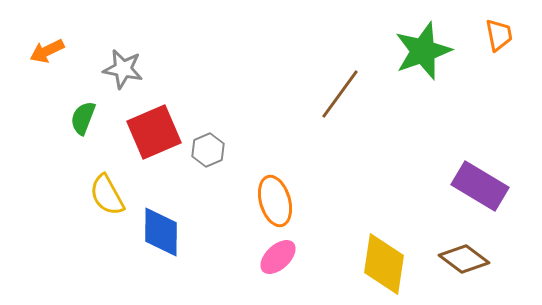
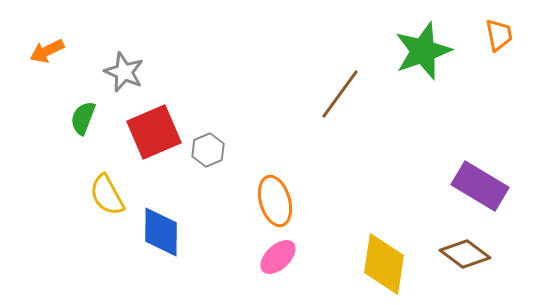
gray star: moved 1 px right, 3 px down; rotated 12 degrees clockwise
brown diamond: moved 1 px right, 5 px up
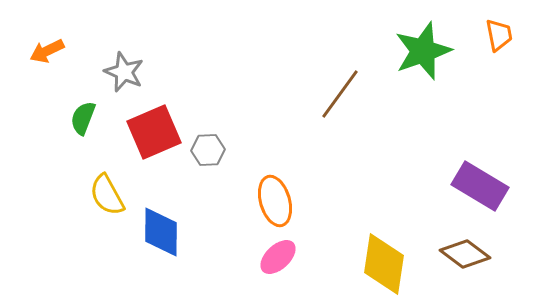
gray hexagon: rotated 20 degrees clockwise
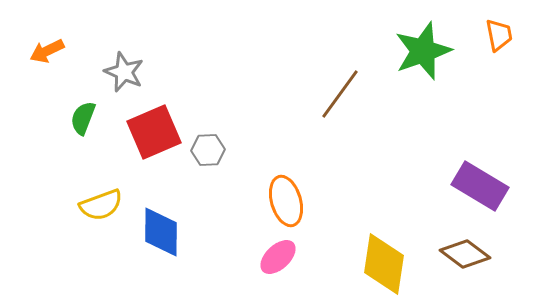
yellow semicircle: moved 6 px left, 10 px down; rotated 81 degrees counterclockwise
orange ellipse: moved 11 px right
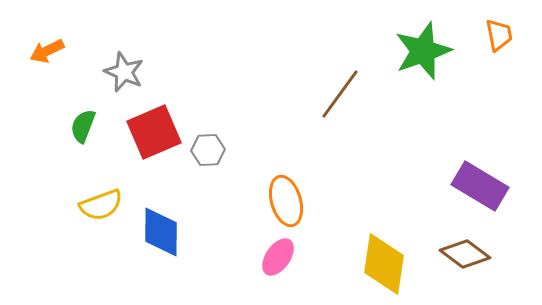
green semicircle: moved 8 px down
pink ellipse: rotated 12 degrees counterclockwise
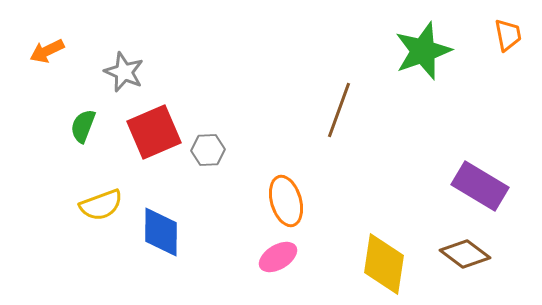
orange trapezoid: moved 9 px right
brown line: moved 1 px left, 16 px down; rotated 16 degrees counterclockwise
pink ellipse: rotated 24 degrees clockwise
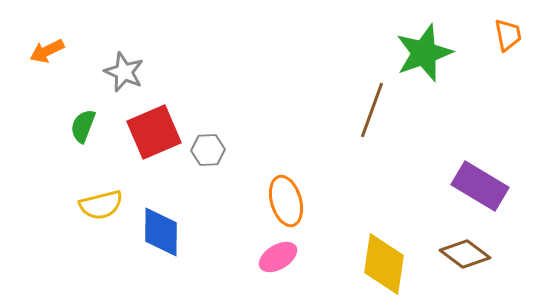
green star: moved 1 px right, 2 px down
brown line: moved 33 px right
yellow semicircle: rotated 6 degrees clockwise
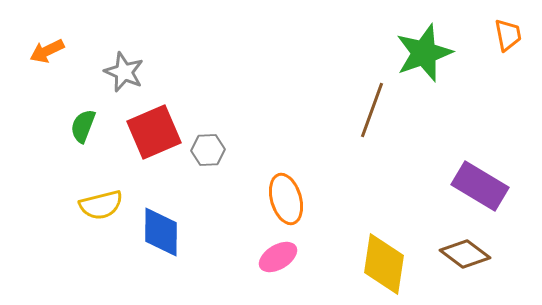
orange ellipse: moved 2 px up
